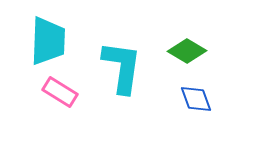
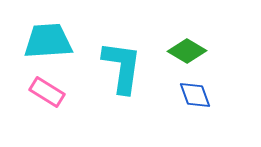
cyan trapezoid: rotated 96 degrees counterclockwise
pink rectangle: moved 13 px left
blue diamond: moved 1 px left, 4 px up
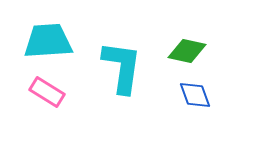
green diamond: rotated 18 degrees counterclockwise
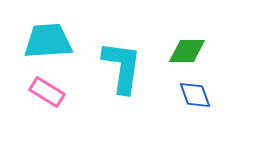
green diamond: rotated 12 degrees counterclockwise
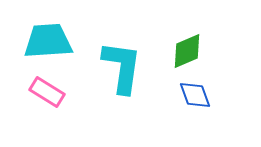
green diamond: rotated 24 degrees counterclockwise
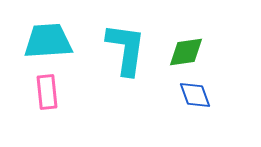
green diamond: moved 1 px left, 1 px down; rotated 15 degrees clockwise
cyan L-shape: moved 4 px right, 18 px up
pink rectangle: rotated 52 degrees clockwise
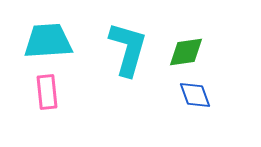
cyan L-shape: moved 2 px right; rotated 8 degrees clockwise
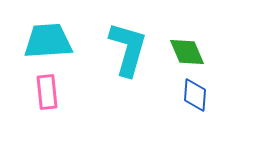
green diamond: moved 1 px right; rotated 75 degrees clockwise
blue diamond: rotated 24 degrees clockwise
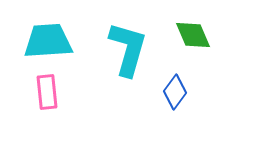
green diamond: moved 6 px right, 17 px up
blue diamond: moved 20 px left, 3 px up; rotated 32 degrees clockwise
